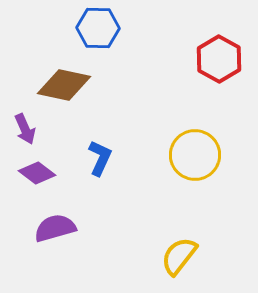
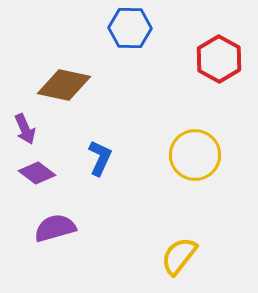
blue hexagon: moved 32 px right
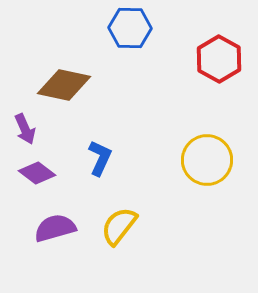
yellow circle: moved 12 px right, 5 px down
yellow semicircle: moved 60 px left, 30 px up
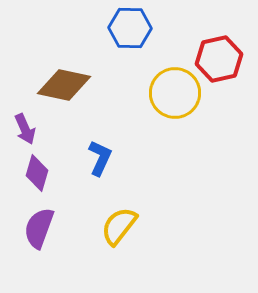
red hexagon: rotated 18 degrees clockwise
yellow circle: moved 32 px left, 67 px up
purple diamond: rotated 69 degrees clockwise
purple semicircle: moved 16 px left; rotated 54 degrees counterclockwise
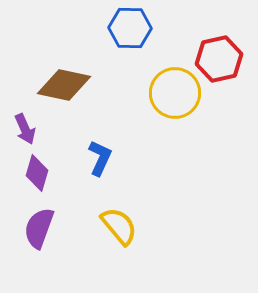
yellow semicircle: rotated 102 degrees clockwise
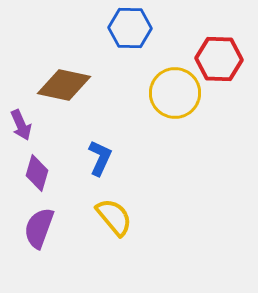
red hexagon: rotated 15 degrees clockwise
purple arrow: moved 4 px left, 4 px up
yellow semicircle: moved 5 px left, 9 px up
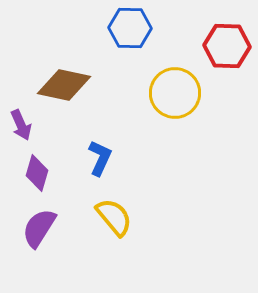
red hexagon: moved 8 px right, 13 px up
purple semicircle: rotated 12 degrees clockwise
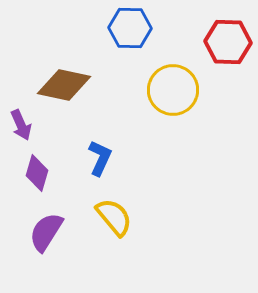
red hexagon: moved 1 px right, 4 px up
yellow circle: moved 2 px left, 3 px up
purple semicircle: moved 7 px right, 4 px down
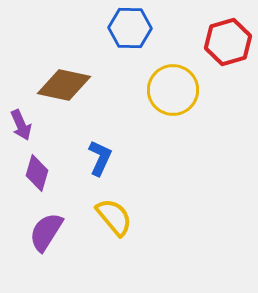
red hexagon: rotated 18 degrees counterclockwise
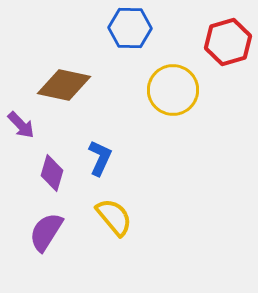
purple arrow: rotated 20 degrees counterclockwise
purple diamond: moved 15 px right
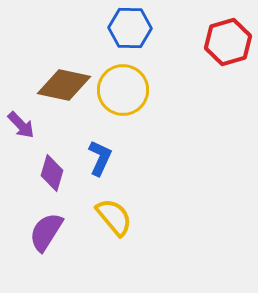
yellow circle: moved 50 px left
